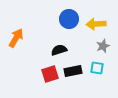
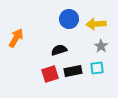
gray star: moved 2 px left; rotated 16 degrees counterclockwise
cyan square: rotated 16 degrees counterclockwise
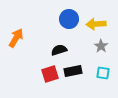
cyan square: moved 6 px right, 5 px down; rotated 16 degrees clockwise
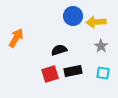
blue circle: moved 4 px right, 3 px up
yellow arrow: moved 2 px up
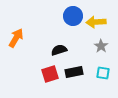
black rectangle: moved 1 px right, 1 px down
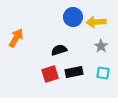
blue circle: moved 1 px down
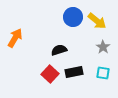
yellow arrow: moved 1 px right, 1 px up; rotated 138 degrees counterclockwise
orange arrow: moved 1 px left
gray star: moved 2 px right, 1 px down
red square: rotated 30 degrees counterclockwise
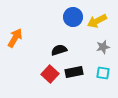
yellow arrow: rotated 114 degrees clockwise
gray star: rotated 24 degrees clockwise
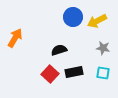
gray star: moved 1 px down; rotated 24 degrees clockwise
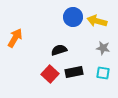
yellow arrow: rotated 42 degrees clockwise
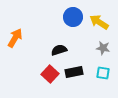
yellow arrow: moved 2 px right, 1 px down; rotated 18 degrees clockwise
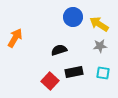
yellow arrow: moved 2 px down
gray star: moved 3 px left, 2 px up; rotated 16 degrees counterclockwise
red square: moved 7 px down
